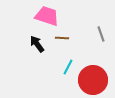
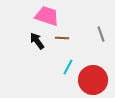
black arrow: moved 3 px up
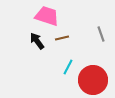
brown line: rotated 16 degrees counterclockwise
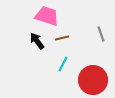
cyan line: moved 5 px left, 3 px up
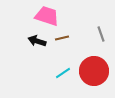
black arrow: rotated 36 degrees counterclockwise
cyan line: moved 9 px down; rotated 28 degrees clockwise
red circle: moved 1 px right, 9 px up
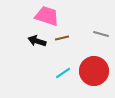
gray line: rotated 56 degrees counterclockwise
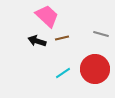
pink trapezoid: rotated 25 degrees clockwise
red circle: moved 1 px right, 2 px up
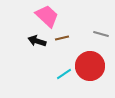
red circle: moved 5 px left, 3 px up
cyan line: moved 1 px right, 1 px down
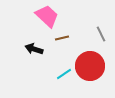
gray line: rotated 49 degrees clockwise
black arrow: moved 3 px left, 8 px down
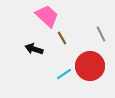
brown line: rotated 72 degrees clockwise
